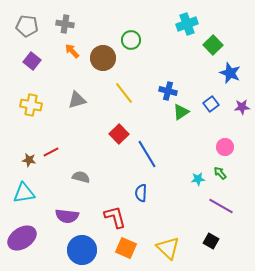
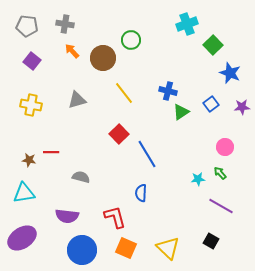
red line: rotated 28 degrees clockwise
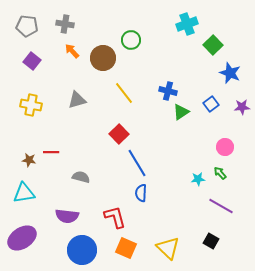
blue line: moved 10 px left, 9 px down
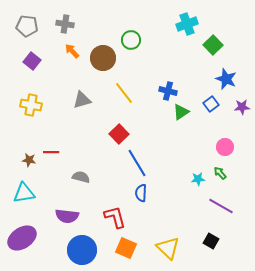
blue star: moved 4 px left, 6 px down
gray triangle: moved 5 px right
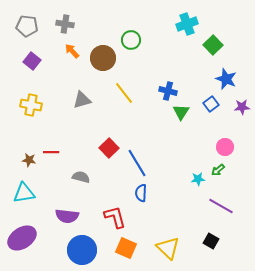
green triangle: rotated 24 degrees counterclockwise
red square: moved 10 px left, 14 px down
green arrow: moved 2 px left, 3 px up; rotated 88 degrees counterclockwise
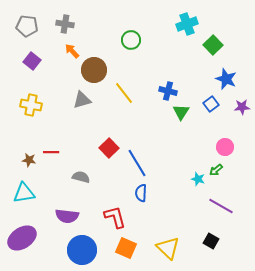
brown circle: moved 9 px left, 12 px down
green arrow: moved 2 px left
cyan star: rotated 24 degrees clockwise
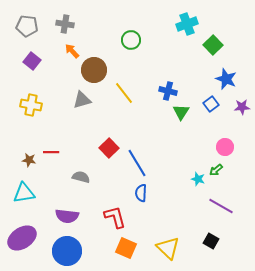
blue circle: moved 15 px left, 1 px down
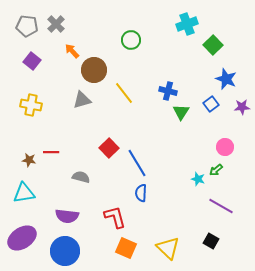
gray cross: moved 9 px left; rotated 36 degrees clockwise
blue circle: moved 2 px left
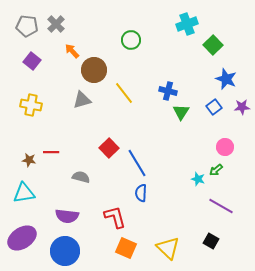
blue square: moved 3 px right, 3 px down
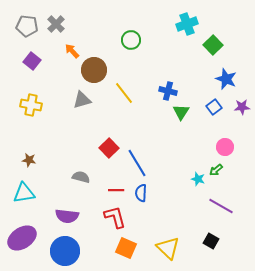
red line: moved 65 px right, 38 px down
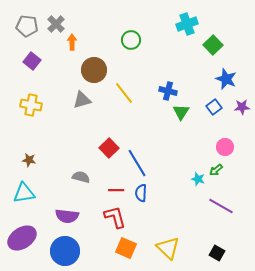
orange arrow: moved 9 px up; rotated 42 degrees clockwise
black square: moved 6 px right, 12 px down
